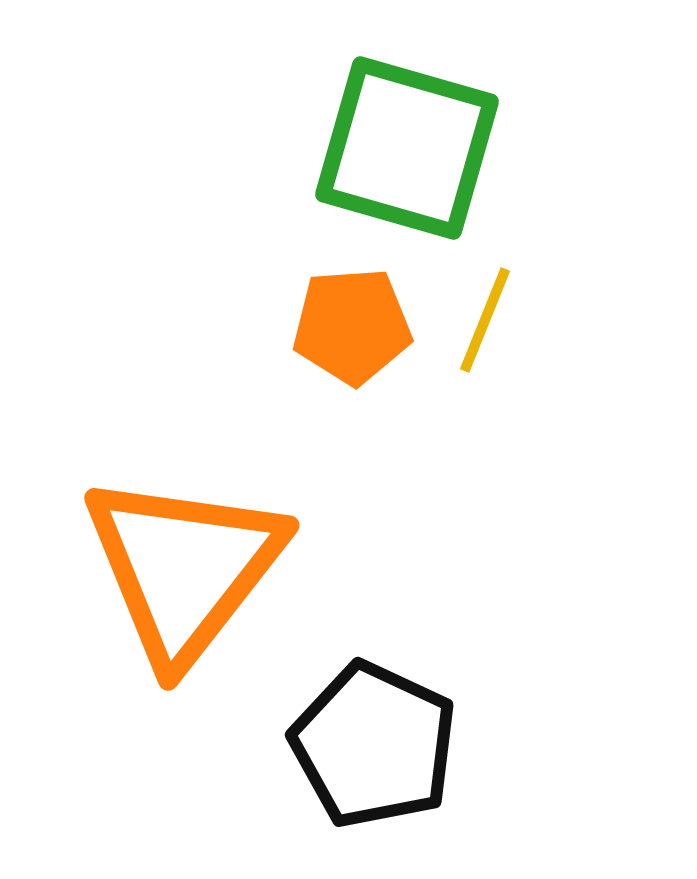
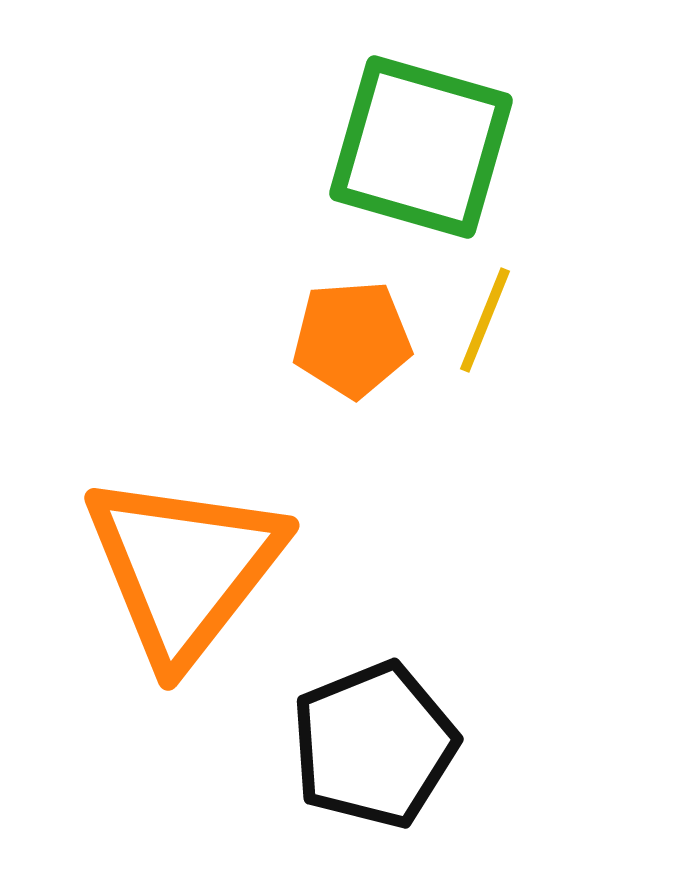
green square: moved 14 px right, 1 px up
orange pentagon: moved 13 px down
black pentagon: rotated 25 degrees clockwise
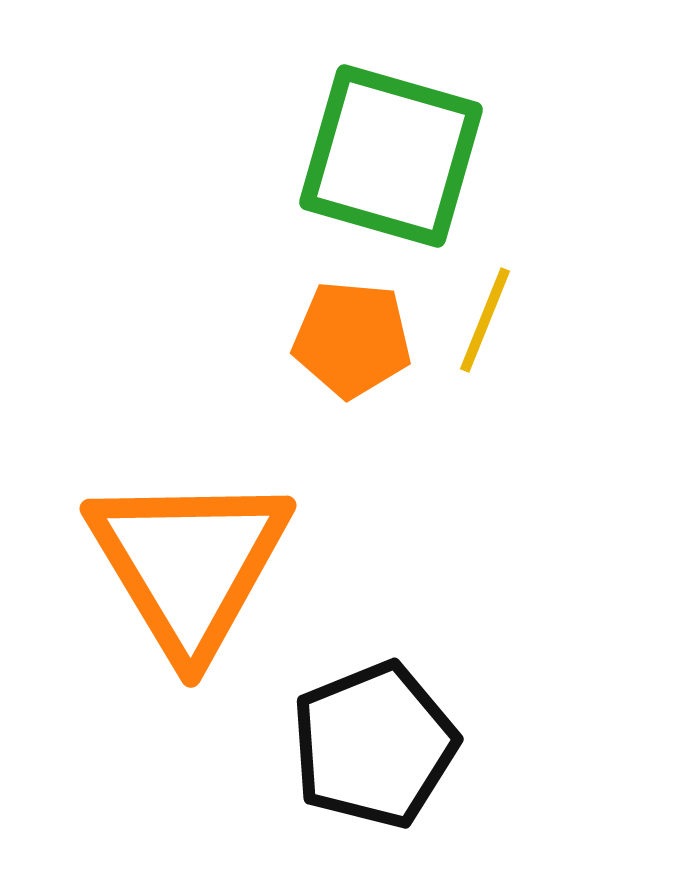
green square: moved 30 px left, 9 px down
orange pentagon: rotated 9 degrees clockwise
orange triangle: moved 5 px right, 4 px up; rotated 9 degrees counterclockwise
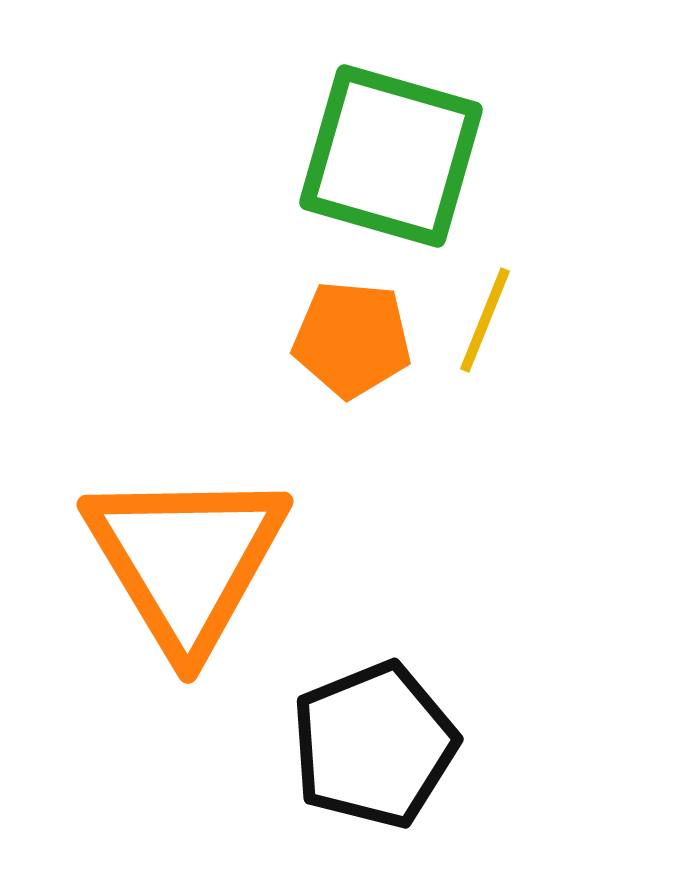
orange triangle: moved 3 px left, 4 px up
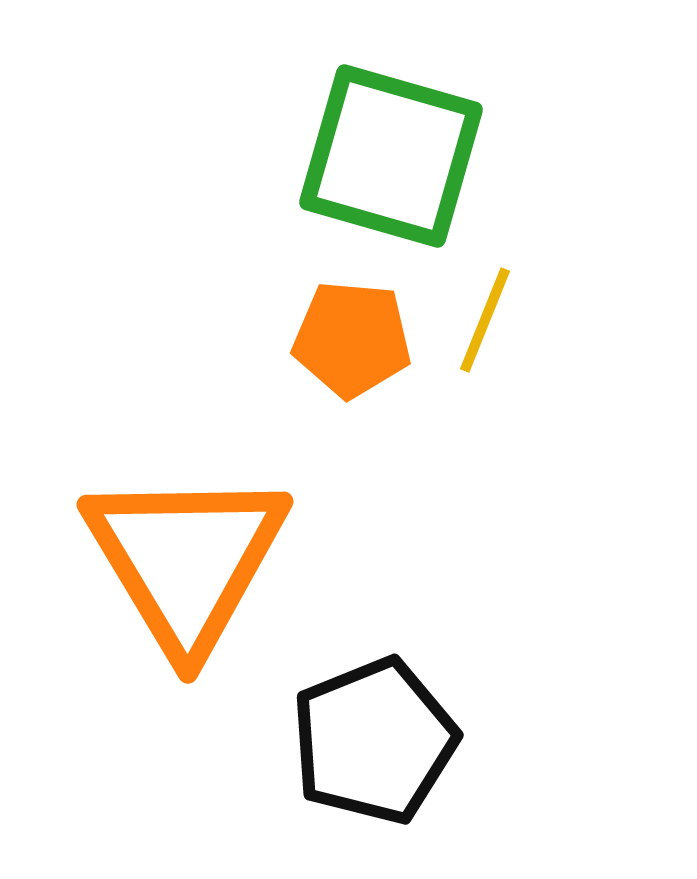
black pentagon: moved 4 px up
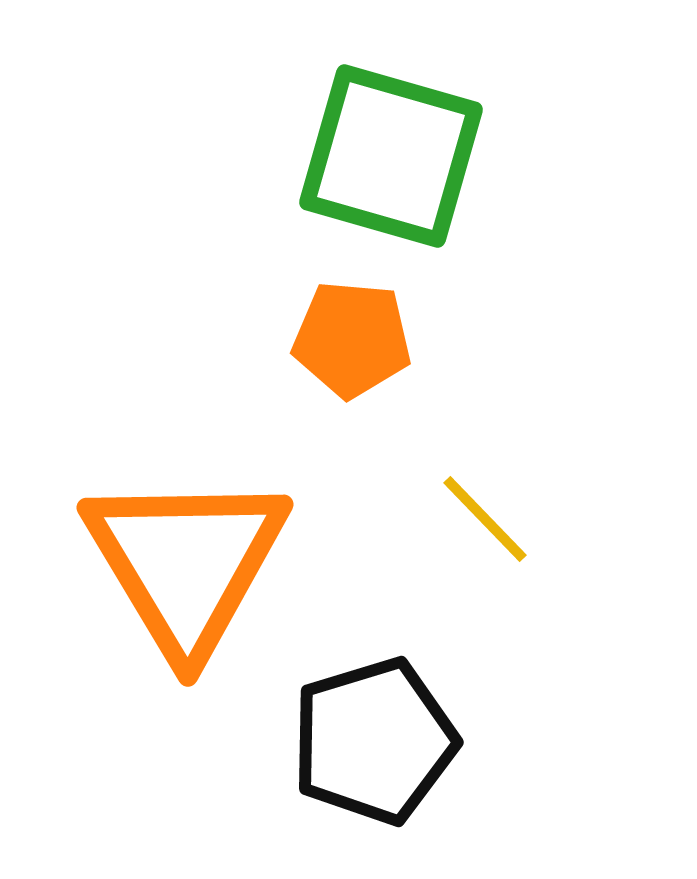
yellow line: moved 199 px down; rotated 66 degrees counterclockwise
orange triangle: moved 3 px down
black pentagon: rotated 5 degrees clockwise
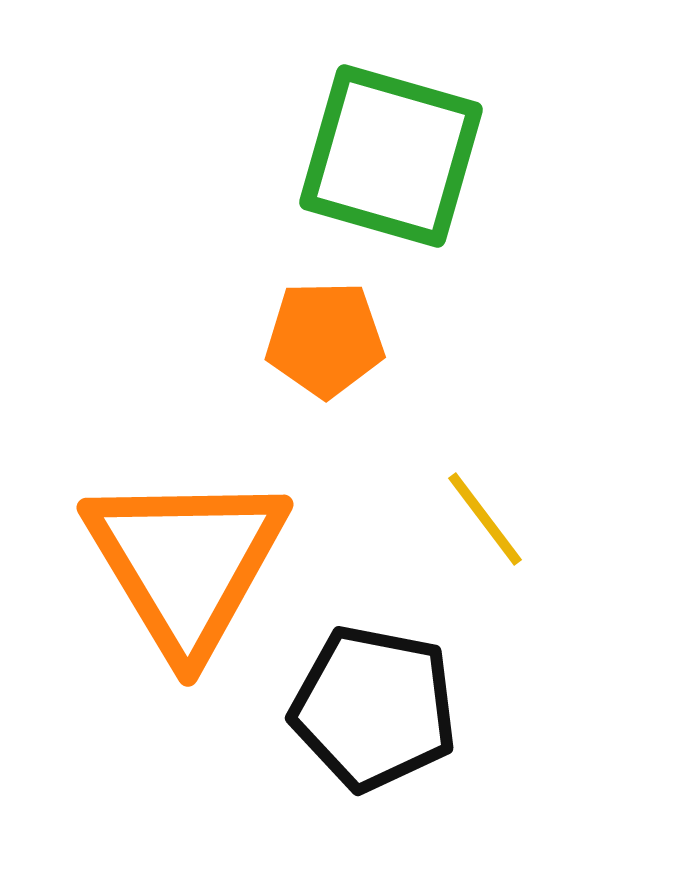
orange pentagon: moved 27 px left; rotated 6 degrees counterclockwise
yellow line: rotated 7 degrees clockwise
black pentagon: moved 33 px up; rotated 28 degrees clockwise
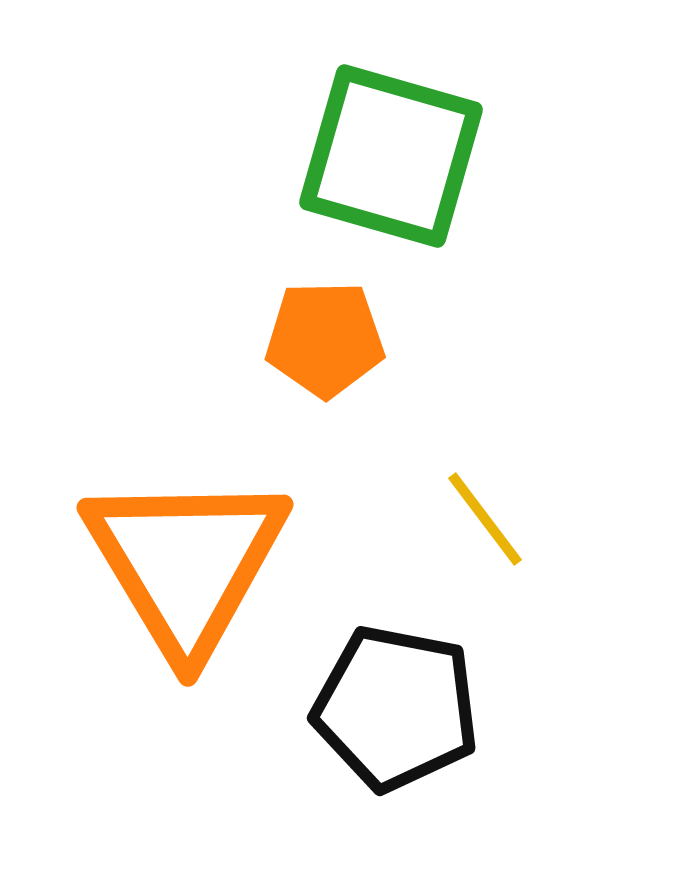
black pentagon: moved 22 px right
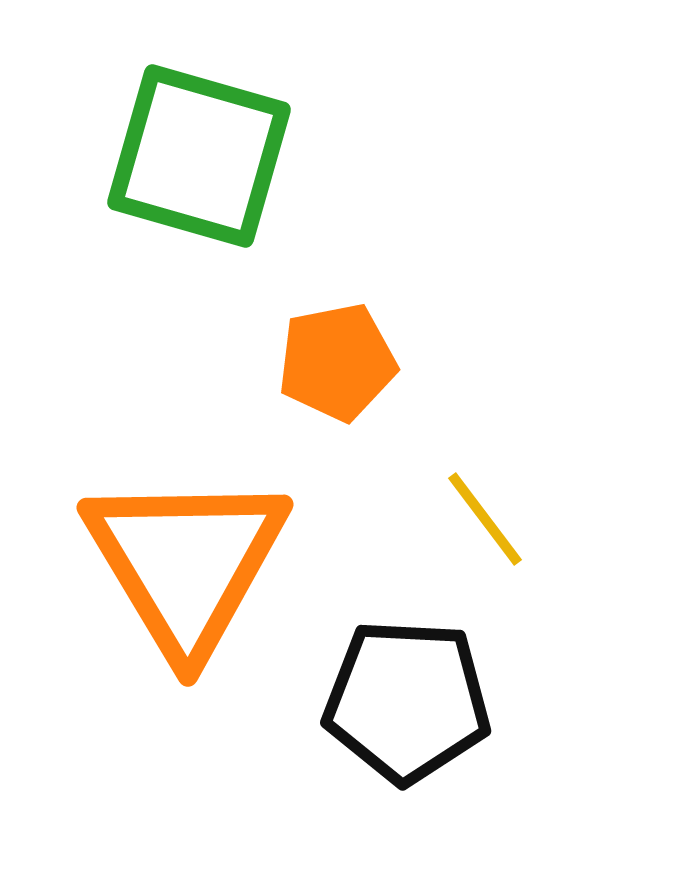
green square: moved 192 px left
orange pentagon: moved 12 px right, 23 px down; rotated 10 degrees counterclockwise
black pentagon: moved 11 px right, 7 px up; rotated 8 degrees counterclockwise
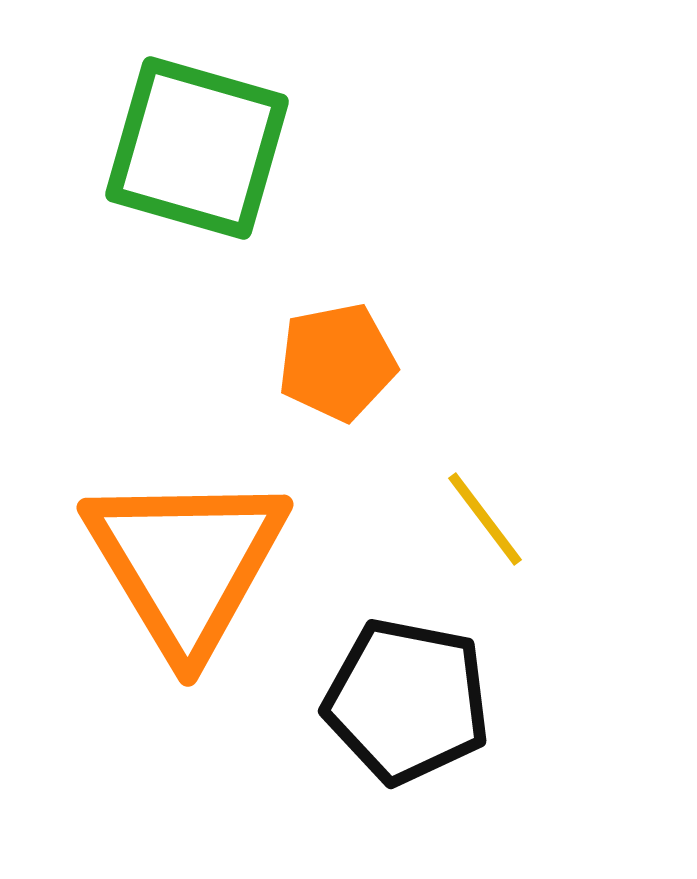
green square: moved 2 px left, 8 px up
black pentagon: rotated 8 degrees clockwise
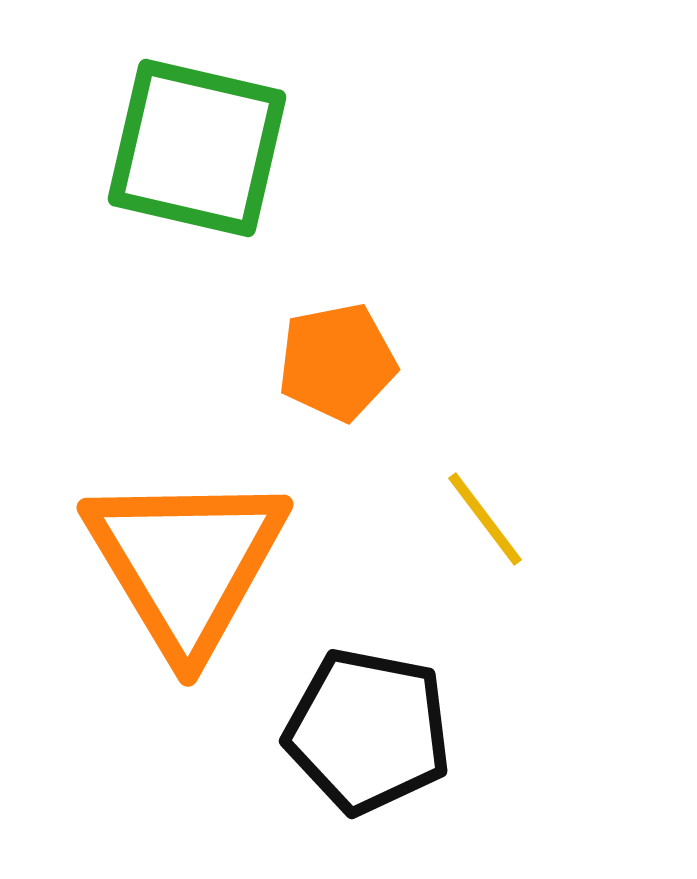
green square: rotated 3 degrees counterclockwise
black pentagon: moved 39 px left, 30 px down
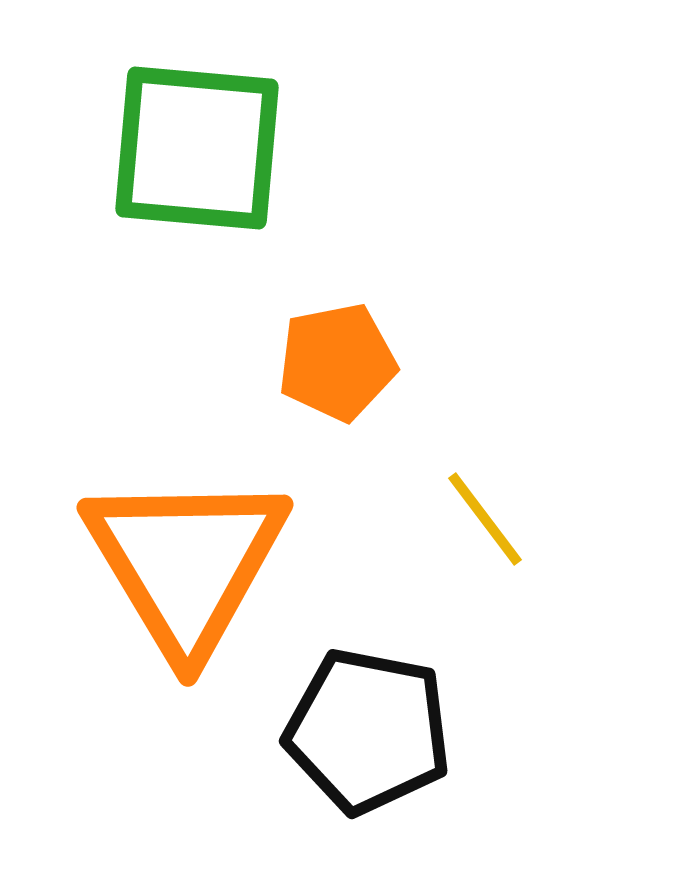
green square: rotated 8 degrees counterclockwise
